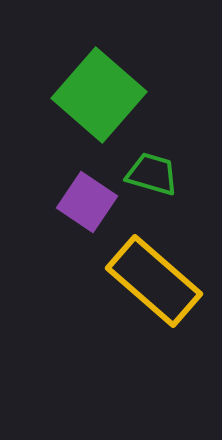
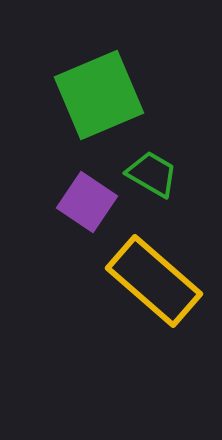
green square: rotated 26 degrees clockwise
green trapezoid: rotated 14 degrees clockwise
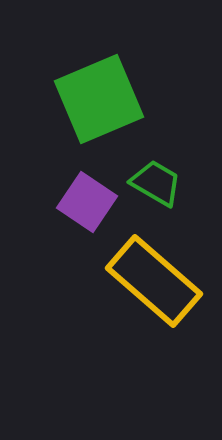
green square: moved 4 px down
green trapezoid: moved 4 px right, 9 px down
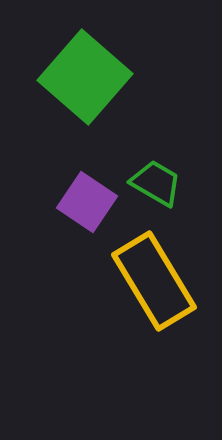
green square: moved 14 px left, 22 px up; rotated 26 degrees counterclockwise
yellow rectangle: rotated 18 degrees clockwise
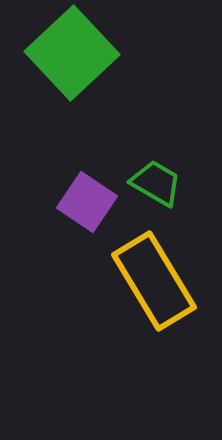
green square: moved 13 px left, 24 px up; rotated 6 degrees clockwise
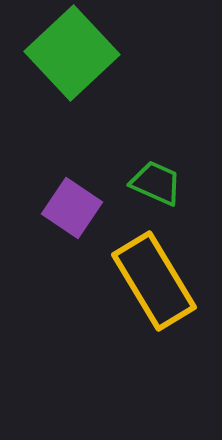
green trapezoid: rotated 6 degrees counterclockwise
purple square: moved 15 px left, 6 px down
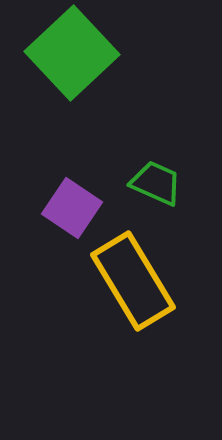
yellow rectangle: moved 21 px left
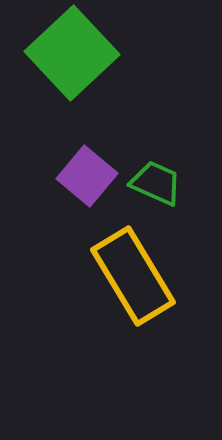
purple square: moved 15 px right, 32 px up; rotated 6 degrees clockwise
yellow rectangle: moved 5 px up
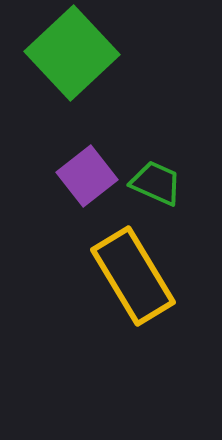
purple square: rotated 12 degrees clockwise
